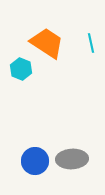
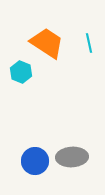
cyan line: moved 2 px left
cyan hexagon: moved 3 px down
gray ellipse: moved 2 px up
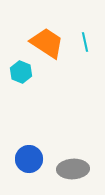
cyan line: moved 4 px left, 1 px up
gray ellipse: moved 1 px right, 12 px down
blue circle: moved 6 px left, 2 px up
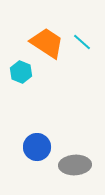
cyan line: moved 3 px left; rotated 36 degrees counterclockwise
blue circle: moved 8 px right, 12 px up
gray ellipse: moved 2 px right, 4 px up
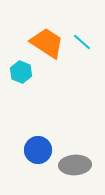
blue circle: moved 1 px right, 3 px down
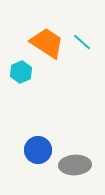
cyan hexagon: rotated 15 degrees clockwise
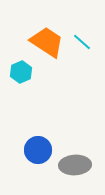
orange trapezoid: moved 1 px up
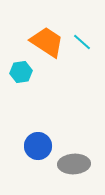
cyan hexagon: rotated 15 degrees clockwise
blue circle: moved 4 px up
gray ellipse: moved 1 px left, 1 px up
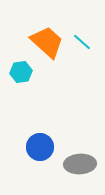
orange trapezoid: rotated 9 degrees clockwise
blue circle: moved 2 px right, 1 px down
gray ellipse: moved 6 px right
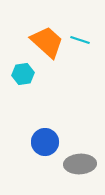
cyan line: moved 2 px left, 2 px up; rotated 24 degrees counterclockwise
cyan hexagon: moved 2 px right, 2 px down
blue circle: moved 5 px right, 5 px up
